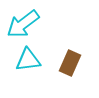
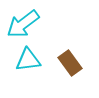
brown rectangle: rotated 60 degrees counterclockwise
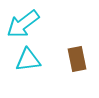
brown rectangle: moved 7 px right, 4 px up; rotated 25 degrees clockwise
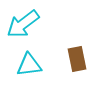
cyan triangle: moved 1 px right, 5 px down
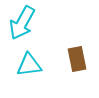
cyan arrow: moved 1 px left, 1 px up; rotated 24 degrees counterclockwise
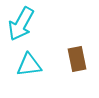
cyan arrow: moved 1 px left, 1 px down
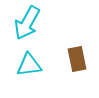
cyan arrow: moved 6 px right, 1 px up
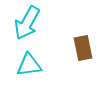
brown rectangle: moved 6 px right, 11 px up
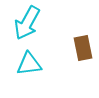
cyan triangle: moved 1 px up
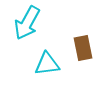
cyan triangle: moved 18 px right
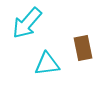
cyan arrow: rotated 12 degrees clockwise
